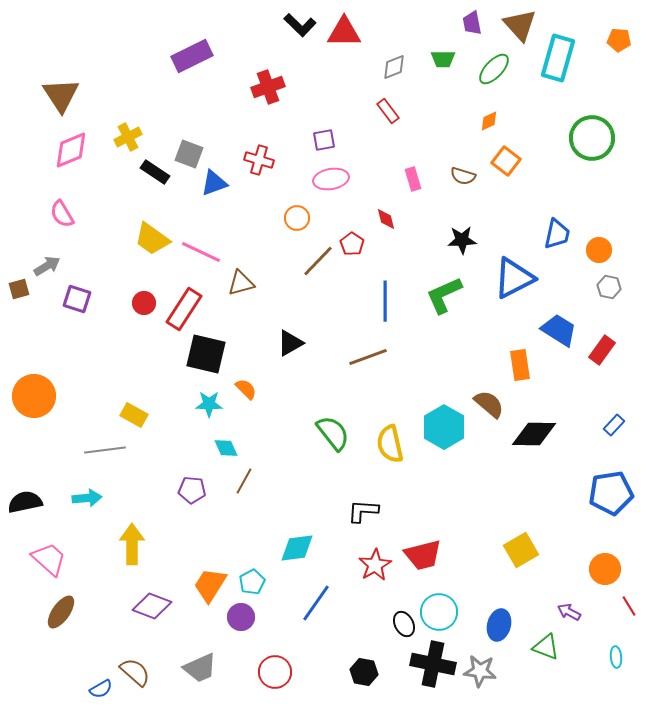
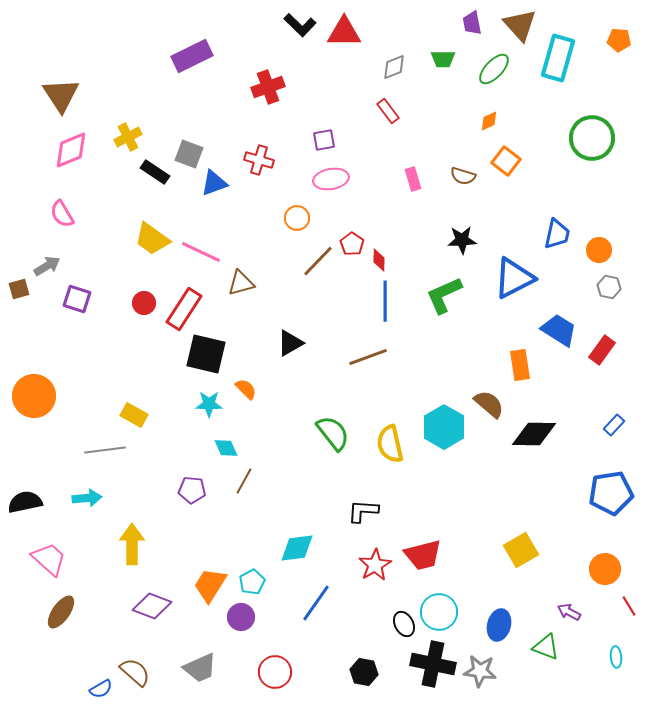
red diamond at (386, 219): moved 7 px left, 41 px down; rotated 15 degrees clockwise
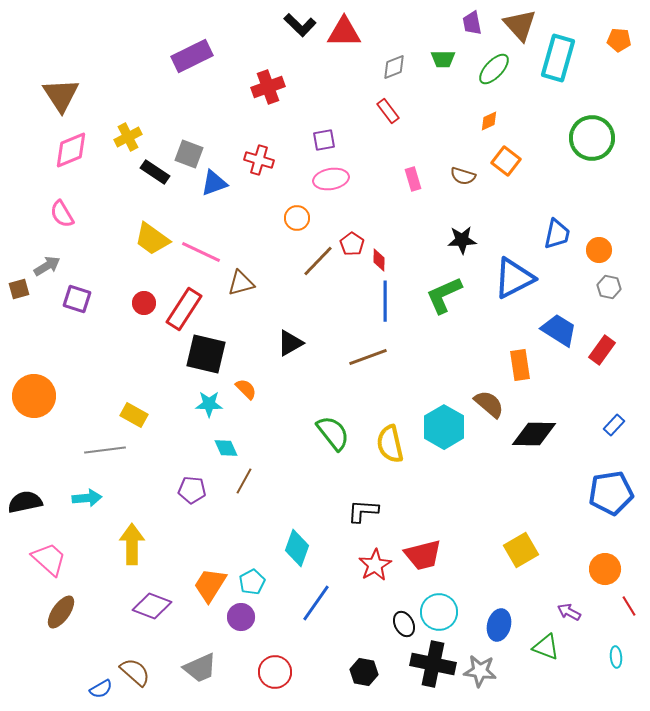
cyan diamond at (297, 548): rotated 63 degrees counterclockwise
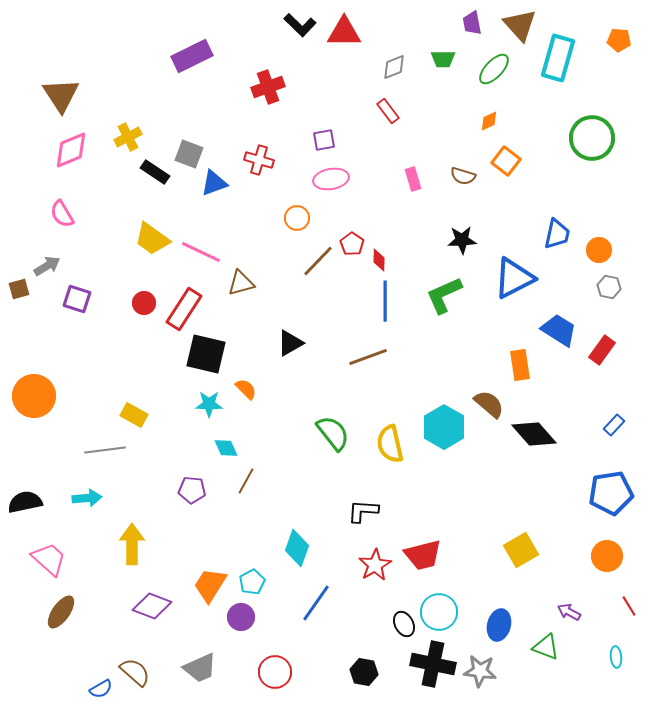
black diamond at (534, 434): rotated 48 degrees clockwise
brown line at (244, 481): moved 2 px right
orange circle at (605, 569): moved 2 px right, 13 px up
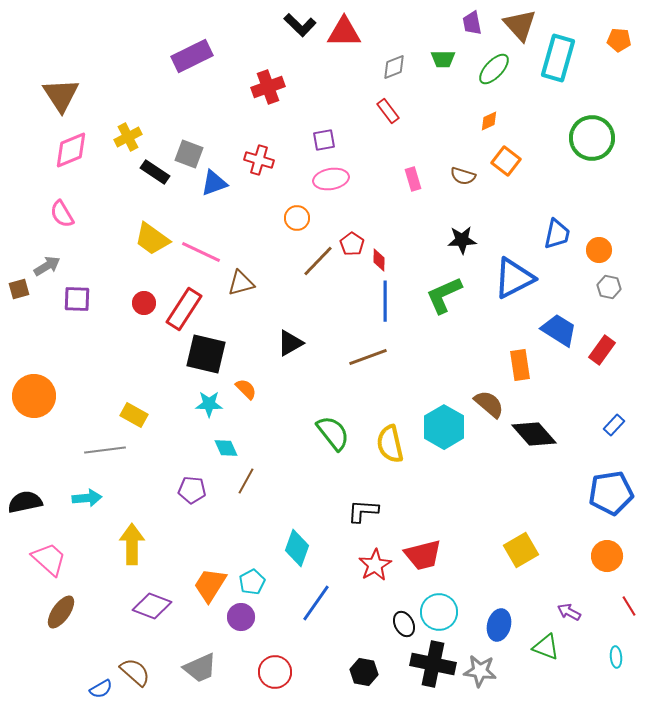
purple square at (77, 299): rotated 16 degrees counterclockwise
